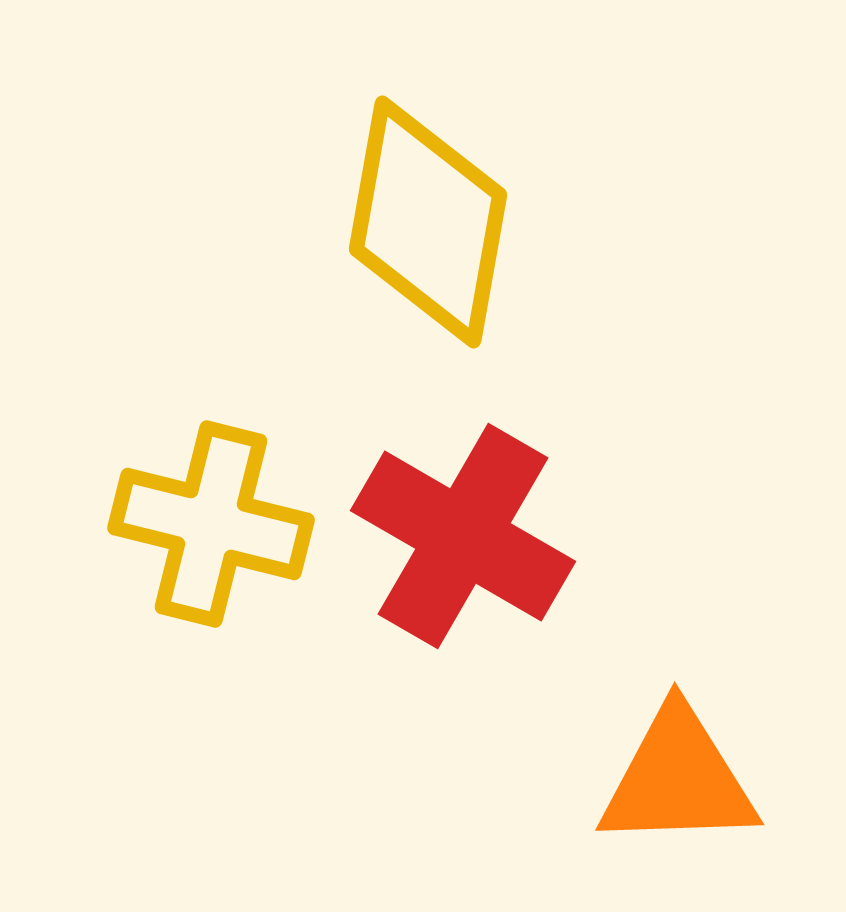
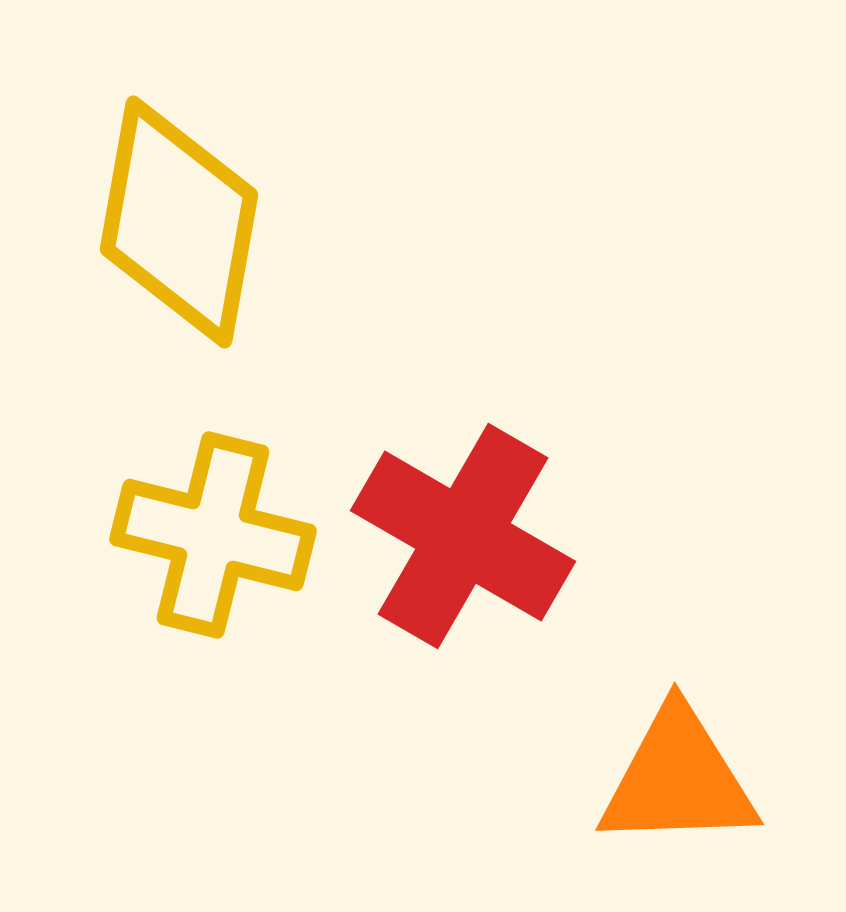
yellow diamond: moved 249 px left
yellow cross: moved 2 px right, 11 px down
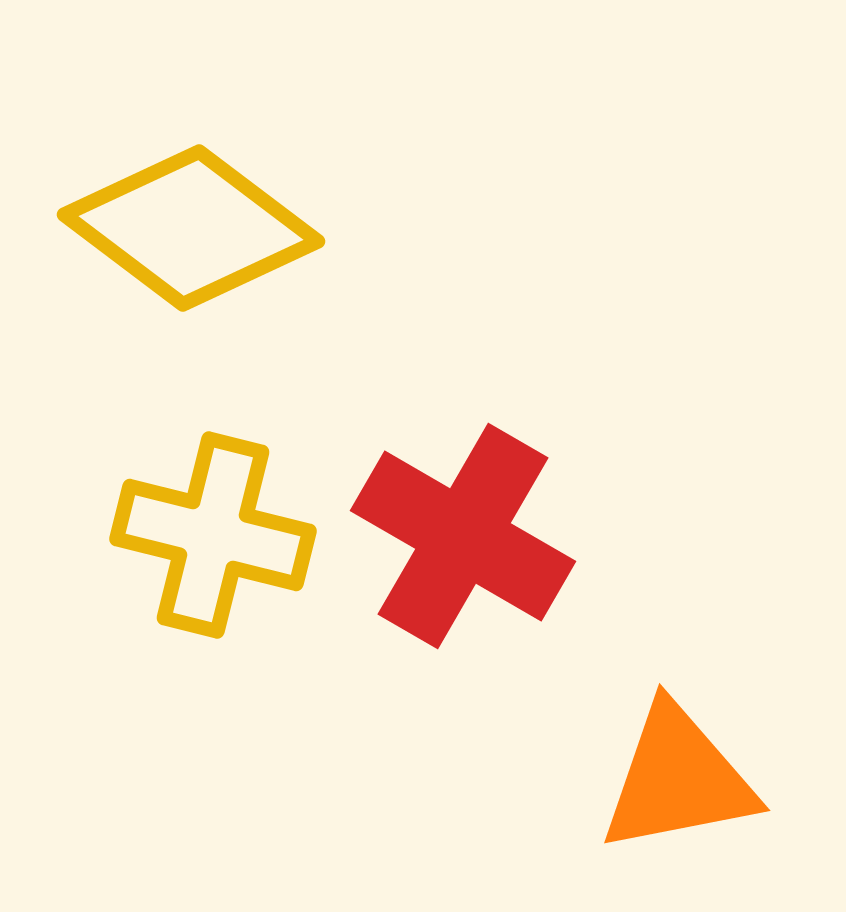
yellow diamond: moved 12 px right, 6 px down; rotated 63 degrees counterclockwise
orange triangle: rotated 9 degrees counterclockwise
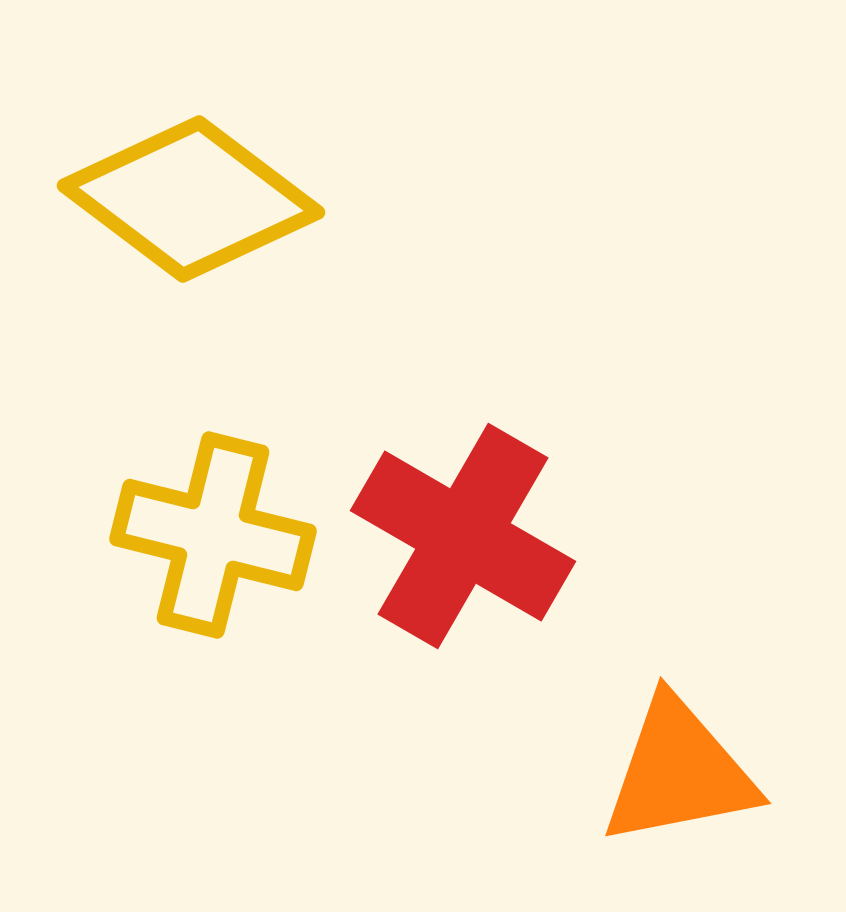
yellow diamond: moved 29 px up
orange triangle: moved 1 px right, 7 px up
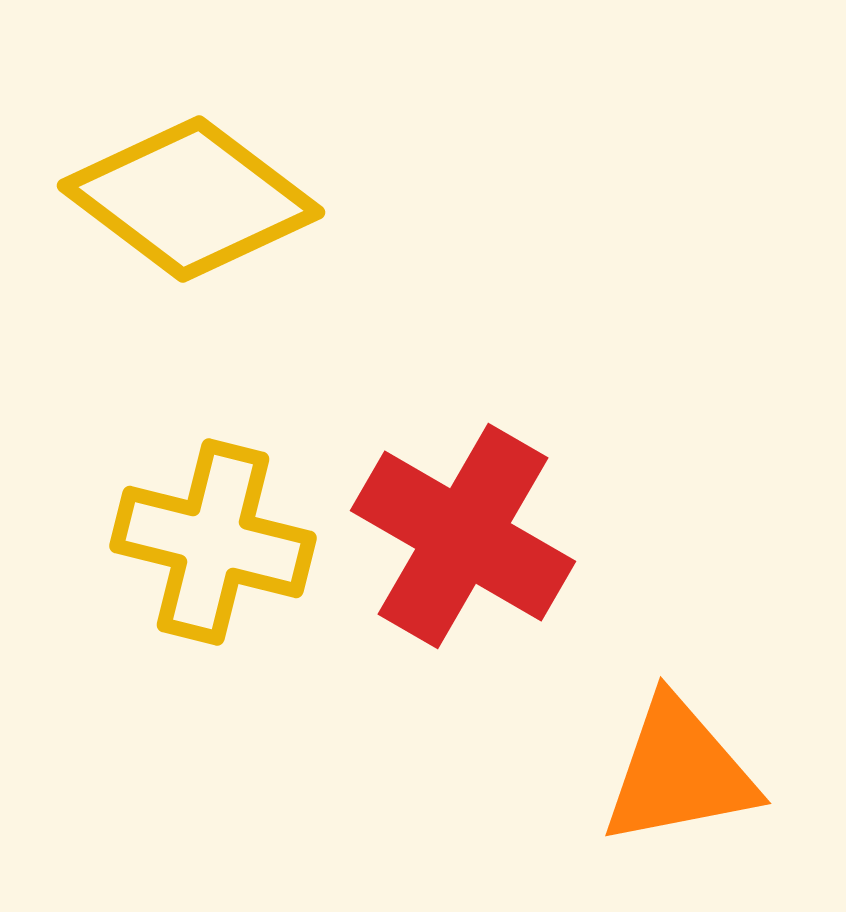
yellow cross: moved 7 px down
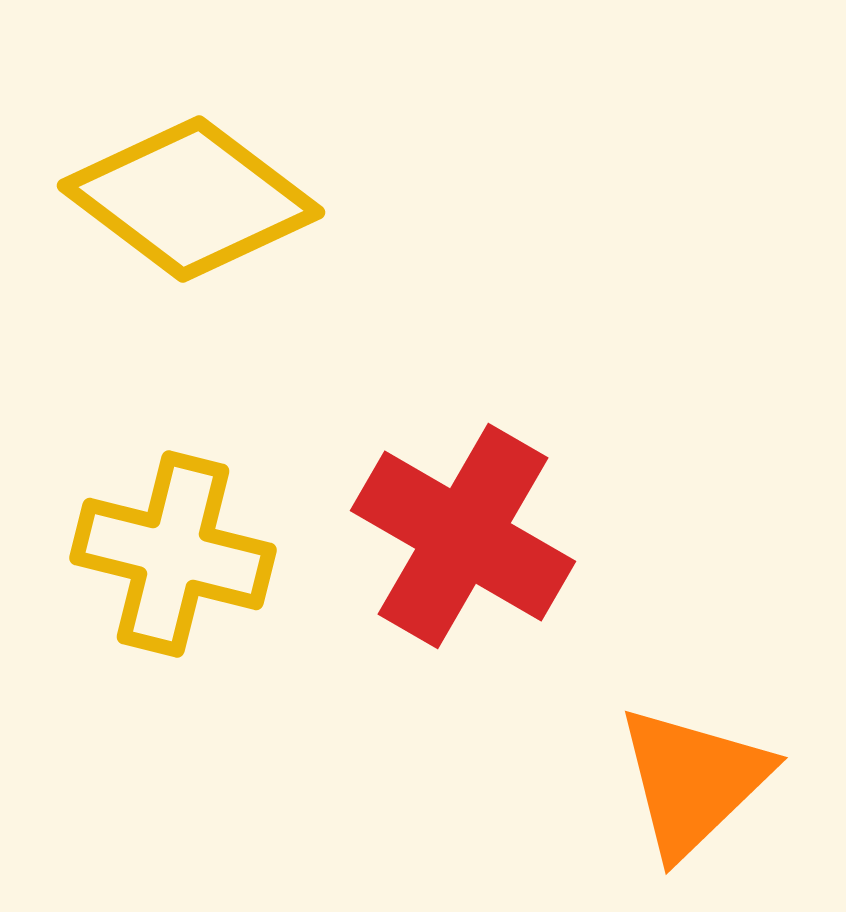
yellow cross: moved 40 px left, 12 px down
orange triangle: moved 14 px right, 9 px down; rotated 33 degrees counterclockwise
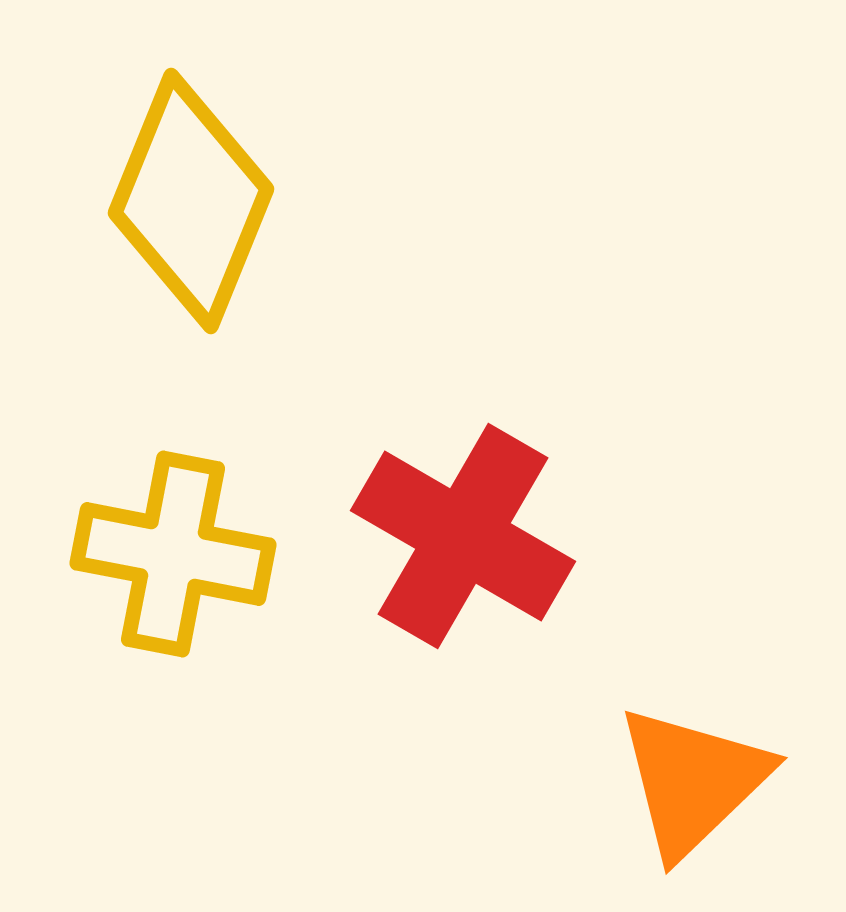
yellow diamond: moved 2 px down; rotated 75 degrees clockwise
yellow cross: rotated 3 degrees counterclockwise
